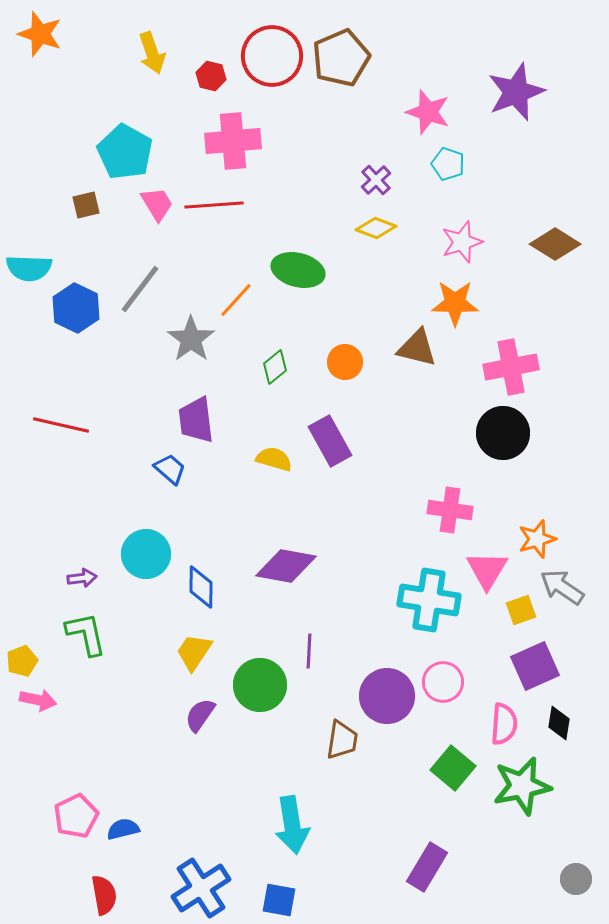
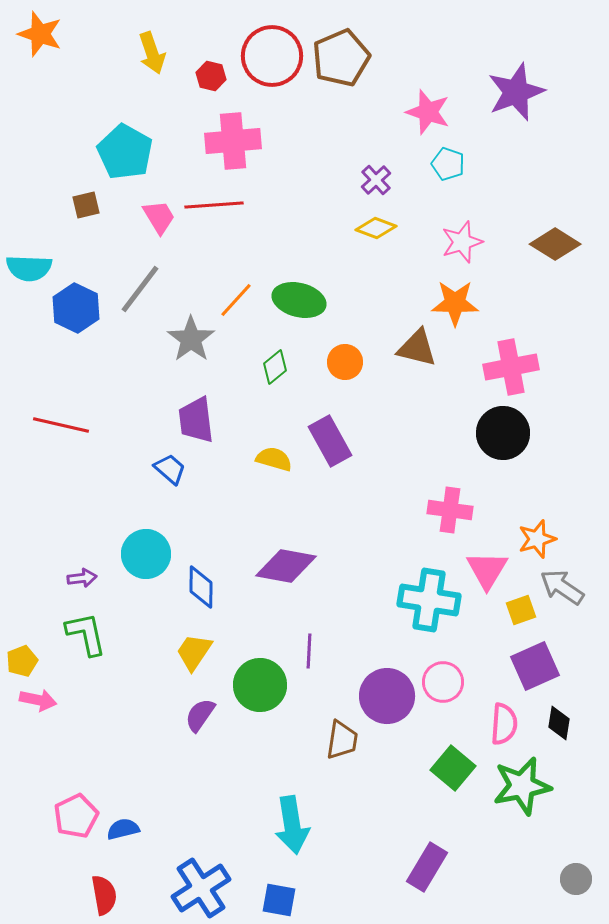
pink trapezoid at (157, 204): moved 2 px right, 13 px down
green ellipse at (298, 270): moved 1 px right, 30 px down
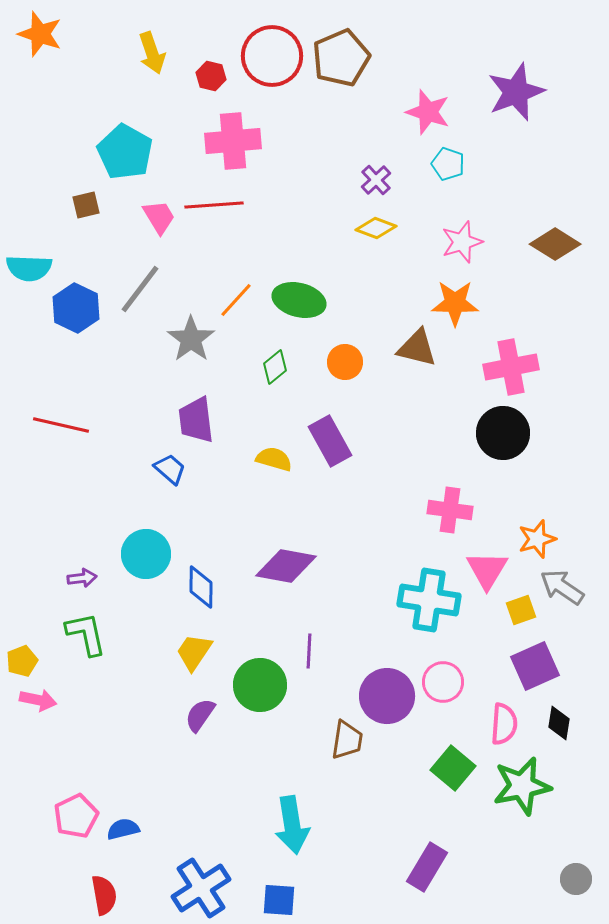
brown trapezoid at (342, 740): moved 5 px right
blue square at (279, 900): rotated 6 degrees counterclockwise
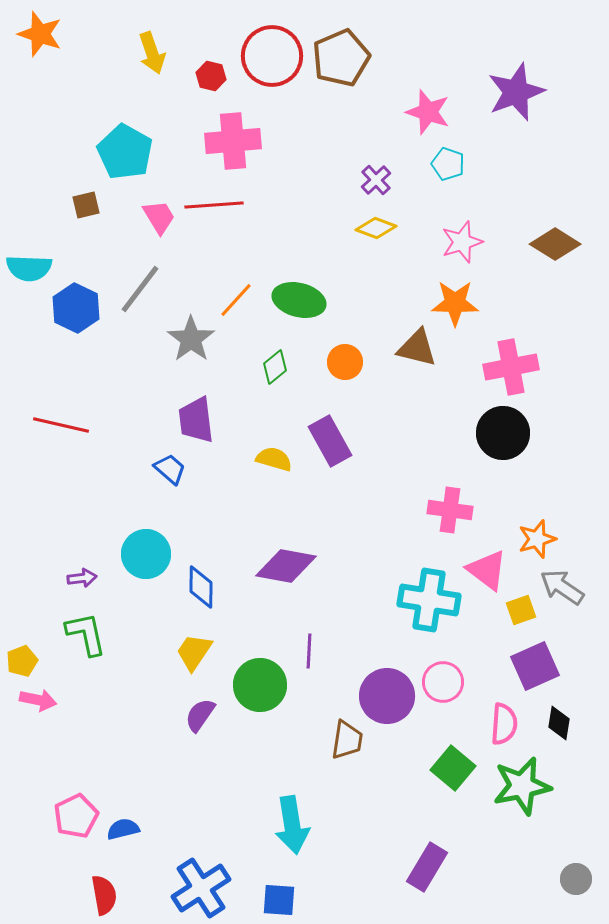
pink triangle at (487, 570): rotated 24 degrees counterclockwise
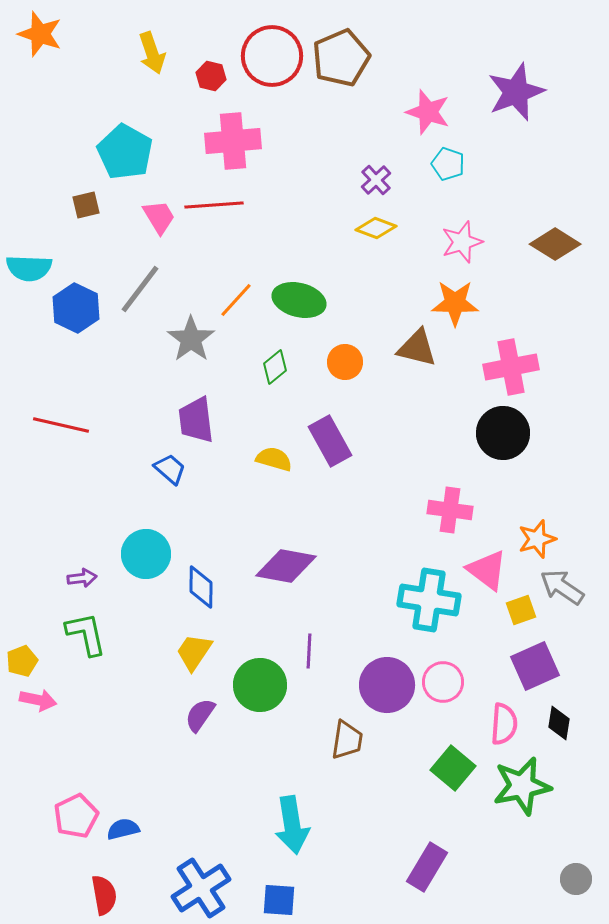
purple circle at (387, 696): moved 11 px up
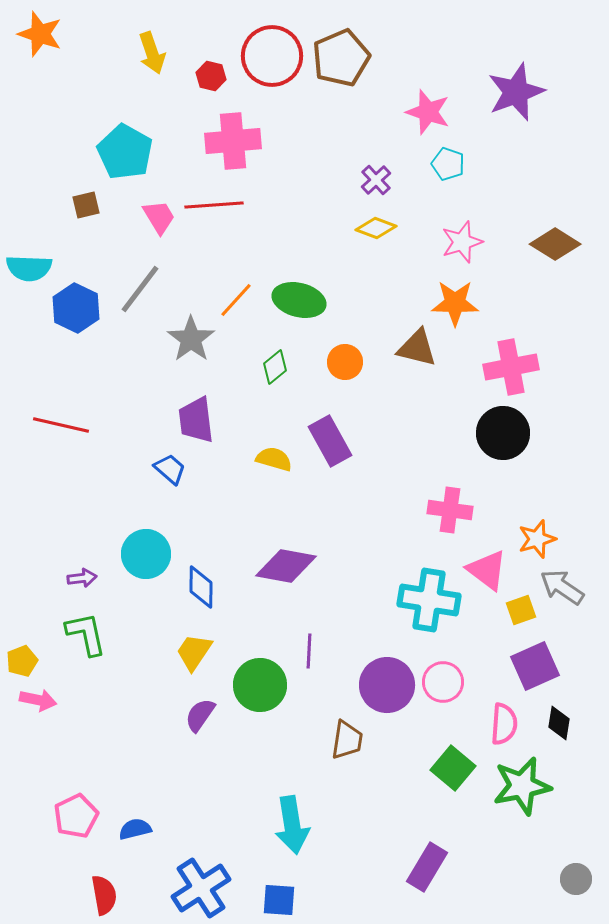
blue semicircle at (123, 829): moved 12 px right
